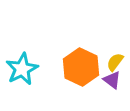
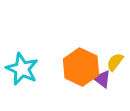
cyan star: rotated 20 degrees counterclockwise
purple triangle: moved 10 px left, 1 px up
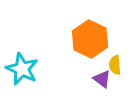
yellow semicircle: moved 3 px down; rotated 42 degrees counterclockwise
orange hexagon: moved 9 px right, 28 px up
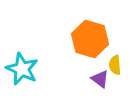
orange hexagon: rotated 9 degrees counterclockwise
purple triangle: moved 2 px left
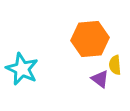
orange hexagon: rotated 21 degrees counterclockwise
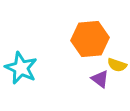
yellow semicircle: moved 2 px right; rotated 66 degrees counterclockwise
cyan star: moved 1 px left, 1 px up
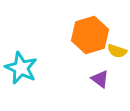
orange hexagon: moved 4 px up; rotated 12 degrees counterclockwise
yellow semicircle: moved 14 px up
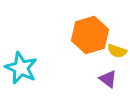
purple triangle: moved 8 px right
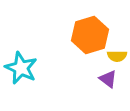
yellow semicircle: moved 5 px down; rotated 18 degrees counterclockwise
